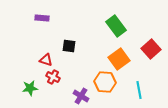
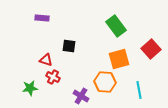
orange square: rotated 20 degrees clockwise
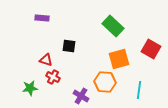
green rectangle: moved 3 px left; rotated 10 degrees counterclockwise
red square: rotated 18 degrees counterclockwise
cyan line: rotated 18 degrees clockwise
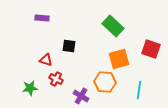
red square: rotated 12 degrees counterclockwise
red cross: moved 3 px right, 2 px down
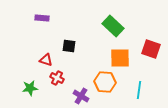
orange square: moved 1 px right, 1 px up; rotated 15 degrees clockwise
red cross: moved 1 px right, 1 px up
